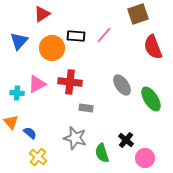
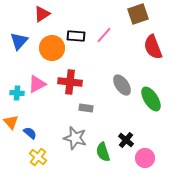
green semicircle: moved 1 px right, 1 px up
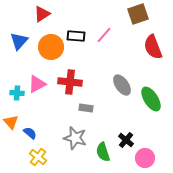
orange circle: moved 1 px left, 1 px up
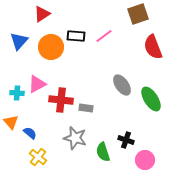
pink line: moved 1 px down; rotated 12 degrees clockwise
red cross: moved 9 px left, 18 px down
black cross: rotated 21 degrees counterclockwise
pink circle: moved 2 px down
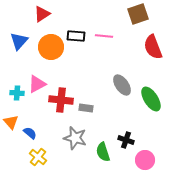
pink line: rotated 42 degrees clockwise
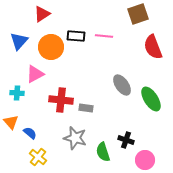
pink triangle: moved 2 px left, 10 px up
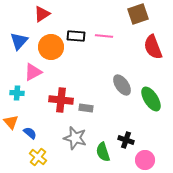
pink triangle: moved 2 px left, 2 px up
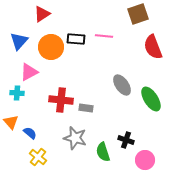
black rectangle: moved 3 px down
pink triangle: moved 4 px left
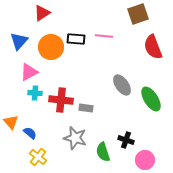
red triangle: moved 1 px up
cyan cross: moved 18 px right
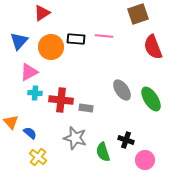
gray ellipse: moved 5 px down
